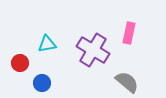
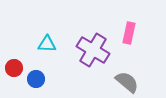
cyan triangle: rotated 12 degrees clockwise
red circle: moved 6 px left, 5 px down
blue circle: moved 6 px left, 4 px up
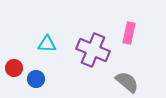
purple cross: rotated 8 degrees counterclockwise
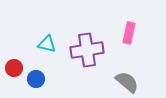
cyan triangle: rotated 12 degrees clockwise
purple cross: moved 6 px left; rotated 32 degrees counterclockwise
